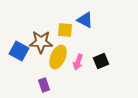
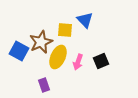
blue triangle: rotated 18 degrees clockwise
brown star: rotated 25 degrees counterclockwise
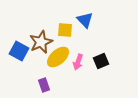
yellow ellipse: rotated 25 degrees clockwise
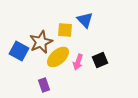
black square: moved 1 px left, 1 px up
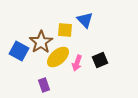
brown star: rotated 10 degrees counterclockwise
pink arrow: moved 1 px left, 1 px down
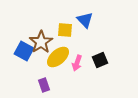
blue square: moved 5 px right
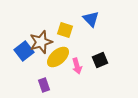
blue triangle: moved 6 px right, 1 px up
yellow square: rotated 14 degrees clockwise
brown star: rotated 15 degrees clockwise
blue square: rotated 24 degrees clockwise
pink arrow: moved 3 px down; rotated 35 degrees counterclockwise
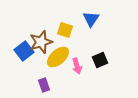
blue triangle: rotated 18 degrees clockwise
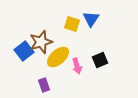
yellow square: moved 7 px right, 6 px up
